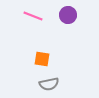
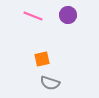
orange square: rotated 21 degrees counterclockwise
gray semicircle: moved 1 px right, 1 px up; rotated 30 degrees clockwise
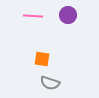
pink line: rotated 18 degrees counterclockwise
orange square: rotated 21 degrees clockwise
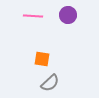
gray semicircle: rotated 60 degrees counterclockwise
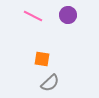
pink line: rotated 24 degrees clockwise
